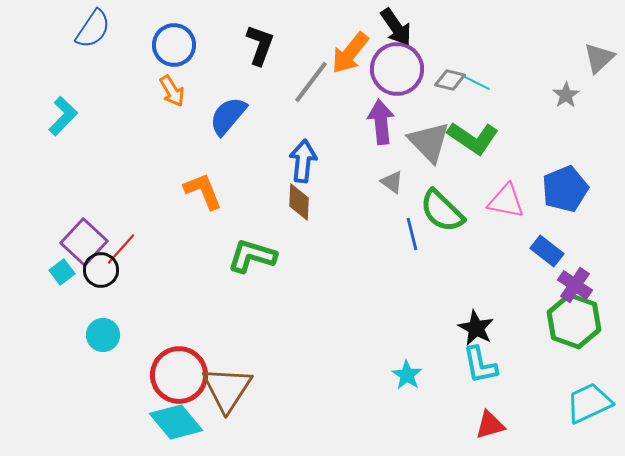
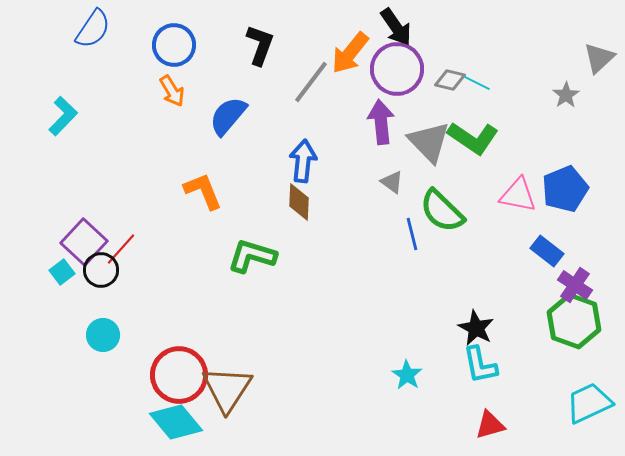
pink triangle at (506, 201): moved 12 px right, 6 px up
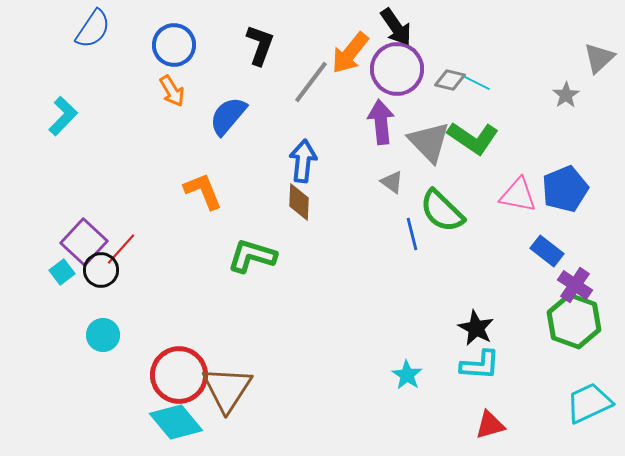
cyan L-shape at (480, 365): rotated 75 degrees counterclockwise
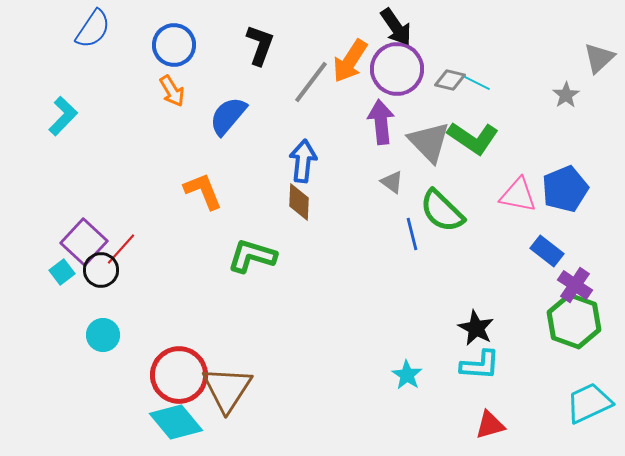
orange arrow at (350, 53): moved 8 px down; rotated 6 degrees counterclockwise
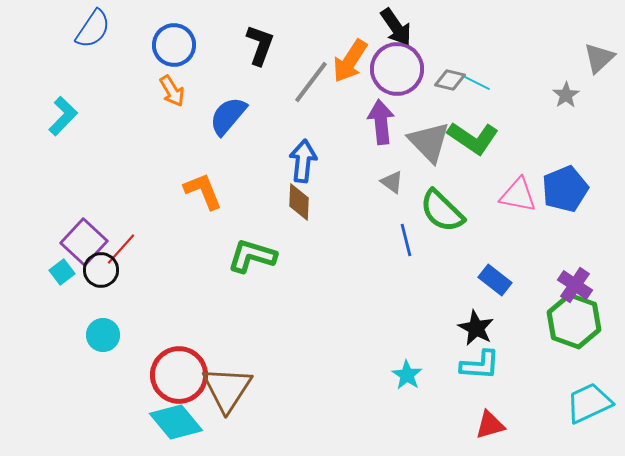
blue line at (412, 234): moved 6 px left, 6 px down
blue rectangle at (547, 251): moved 52 px left, 29 px down
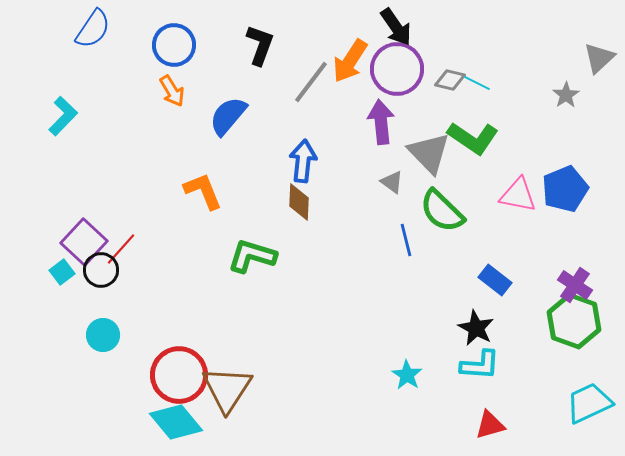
gray triangle at (429, 142): moved 11 px down
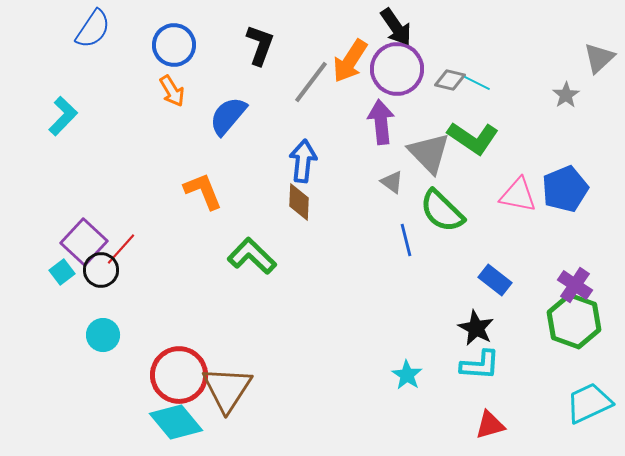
green L-shape at (252, 256): rotated 27 degrees clockwise
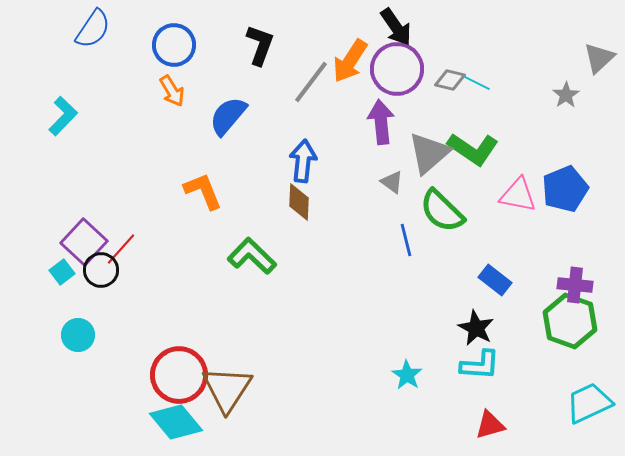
green L-shape at (473, 138): moved 11 px down
gray triangle at (429, 153): rotated 33 degrees clockwise
purple cross at (575, 285): rotated 28 degrees counterclockwise
green hexagon at (574, 321): moved 4 px left
cyan circle at (103, 335): moved 25 px left
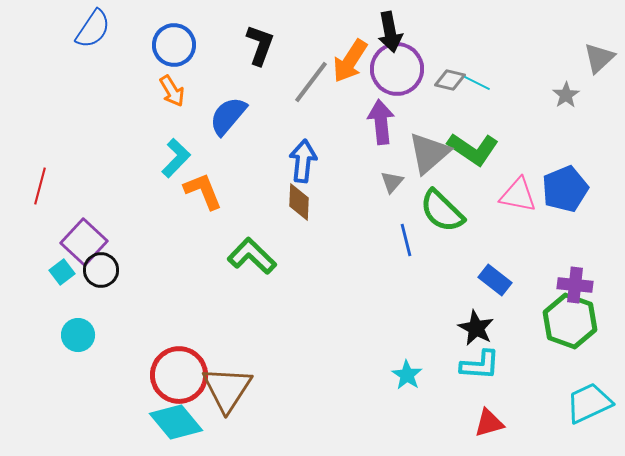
black arrow at (396, 27): moved 6 px left, 5 px down; rotated 24 degrees clockwise
cyan L-shape at (63, 116): moved 113 px right, 42 px down
gray triangle at (392, 182): rotated 35 degrees clockwise
red line at (121, 249): moved 81 px left, 63 px up; rotated 27 degrees counterclockwise
red triangle at (490, 425): moved 1 px left, 2 px up
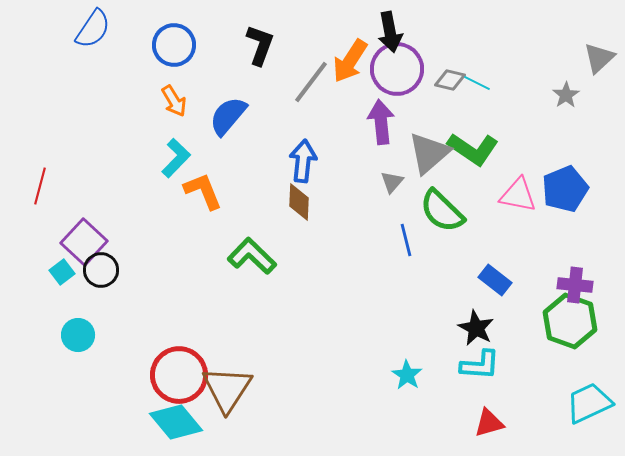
orange arrow at (172, 91): moved 2 px right, 10 px down
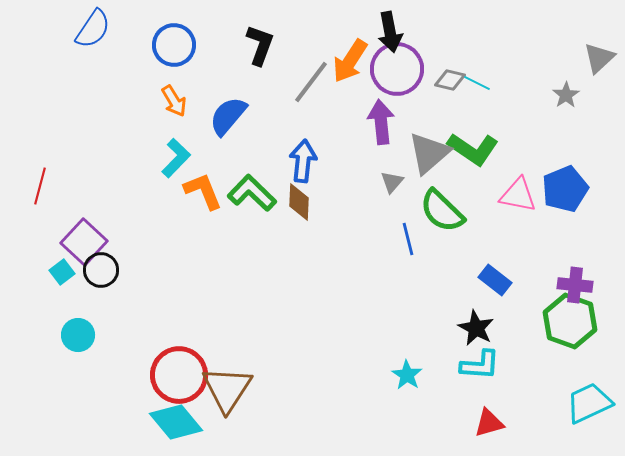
blue line at (406, 240): moved 2 px right, 1 px up
green L-shape at (252, 256): moved 63 px up
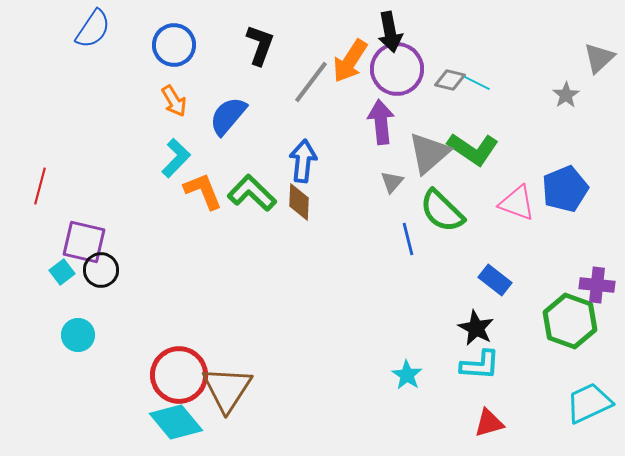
pink triangle at (518, 195): moved 1 px left, 8 px down; rotated 9 degrees clockwise
purple square at (84, 242): rotated 30 degrees counterclockwise
purple cross at (575, 285): moved 22 px right
